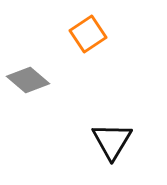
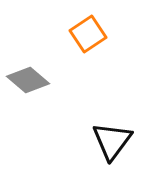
black triangle: rotated 6 degrees clockwise
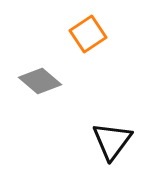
gray diamond: moved 12 px right, 1 px down
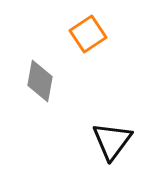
gray diamond: rotated 60 degrees clockwise
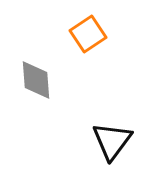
gray diamond: moved 4 px left, 1 px up; rotated 15 degrees counterclockwise
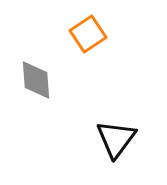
black triangle: moved 4 px right, 2 px up
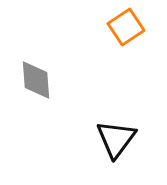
orange square: moved 38 px right, 7 px up
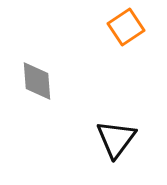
gray diamond: moved 1 px right, 1 px down
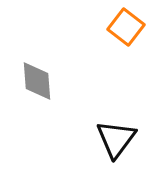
orange square: rotated 18 degrees counterclockwise
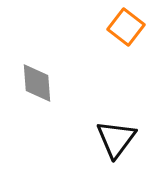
gray diamond: moved 2 px down
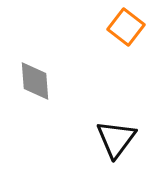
gray diamond: moved 2 px left, 2 px up
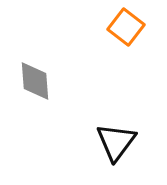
black triangle: moved 3 px down
